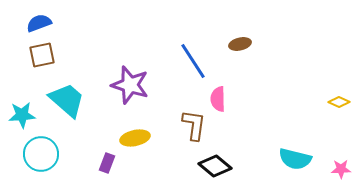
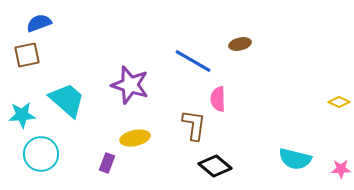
brown square: moved 15 px left
blue line: rotated 27 degrees counterclockwise
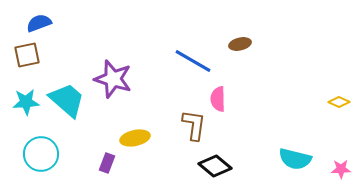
purple star: moved 17 px left, 6 px up
cyan star: moved 4 px right, 13 px up
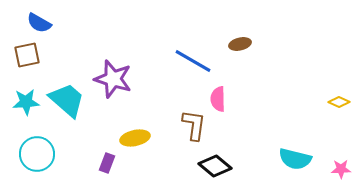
blue semicircle: rotated 130 degrees counterclockwise
cyan circle: moved 4 px left
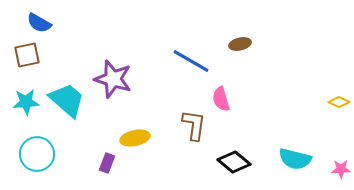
blue line: moved 2 px left
pink semicircle: moved 3 px right; rotated 15 degrees counterclockwise
black diamond: moved 19 px right, 4 px up
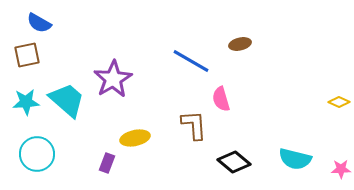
purple star: rotated 24 degrees clockwise
brown L-shape: rotated 12 degrees counterclockwise
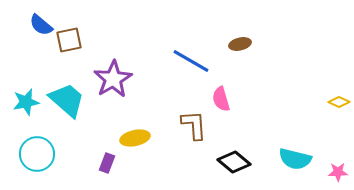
blue semicircle: moved 2 px right, 2 px down; rotated 10 degrees clockwise
brown square: moved 42 px right, 15 px up
cyan star: rotated 8 degrees counterclockwise
pink star: moved 3 px left, 3 px down
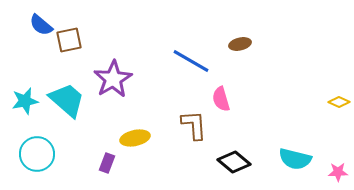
cyan star: moved 1 px left, 1 px up
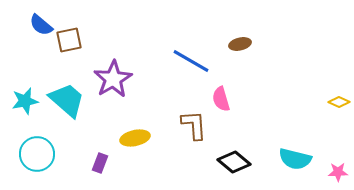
purple rectangle: moved 7 px left
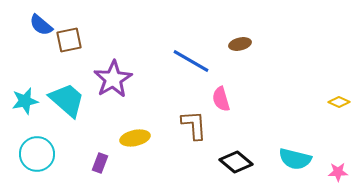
black diamond: moved 2 px right
